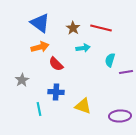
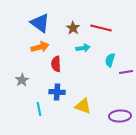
red semicircle: rotated 42 degrees clockwise
blue cross: moved 1 px right
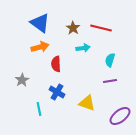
purple line: moved 16 px left, 9 px down
blue cross: rotated 28 degrees clockwise
yellow triangle: moved 4 px right, 3 px up
purple ellipse: rotated 35 degrees counterclockwise
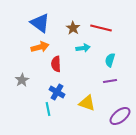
cyan line: moved 9 px right
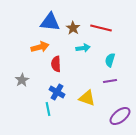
blue triangle: moved 10 px right, 1 px up; rotated 30 degrees counterclockwise
yellow triangle: moved 5 px up
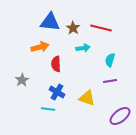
cyan line: rotated 72 degrees counterclockwise
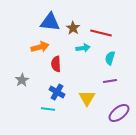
red line: moved 5 px down
cyan semicircle: moved 2 px up
yellow triangle: rotated 42 degrees clockwise
purple ellipse: moved 1 px left, 3 px up
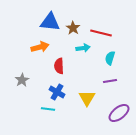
red semicircle: moved 3 px right, 2 px down
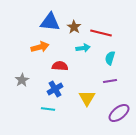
brown star: moved 1 px right, 1 px up
red semicircle: moved 1 px right; rotated 98 degrees clockwise
blue cross: moved 2 px left, 3 px up; rotated 28 degrees clockwise
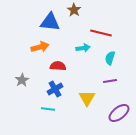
brown star: moved 17 px up
red semicircle: moved 2 px left
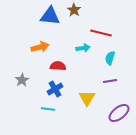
blue triangle: moved 6 px up
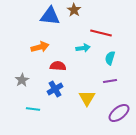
cyan line: moved 15 px left
